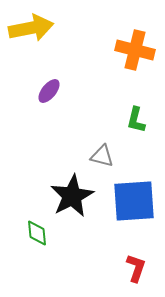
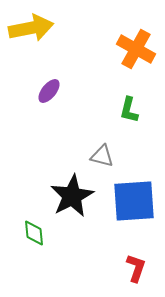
orange cross: moved 1 px right, 1 px up; rotated 15 degrees clockwise
green L-shape: moved 7 px left, 10 px up
green diamond: moved 3 px left
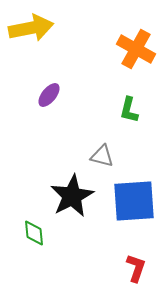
purple ellipse: moved 4 px down
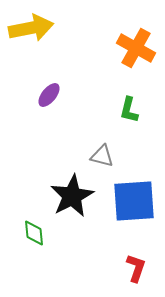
orange cross: moved 1 px up
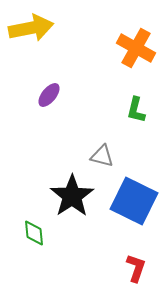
green L-shape: moved 7 px right
black star: rotated 6 degrees counterclockwise
blue square: rotated 30 degrees clockwise
